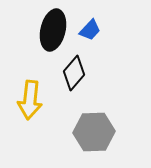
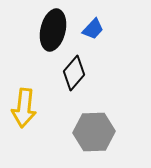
blue trapezoid: moved 3 px right, 1 px up
yellow arrow: moved 6 px left, 8 px down
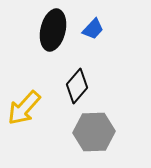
black diamond: moved 3 px right, 13 px down
yellow arrow: rotated 36 degrees clockwise
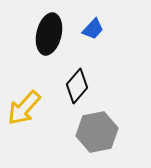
black ellipse: moved 4 px left, 4 px down
gray hexagon: moved 3 px right; rotated 9 degrees counterclockwise
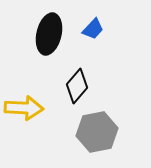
yellow arrow: rotated 129 degrees counterclockwise
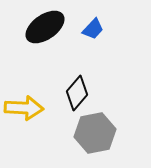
black ellipse: moved 4 px left, 7 px up; rotated 42 degrees clockwise
black diamond: moved 7 px down
gray hexagon: moved 2 px left, 1 px down
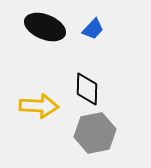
black ellipse: rotated 57 degrees clockwise
black diamond: moved 10 px right, 4 px up; rotated 40 degrees counterclockwise
yellow arrow: moved 15 px right, 2 px up
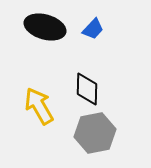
black ellipse: rotated 6 degrees counterclockwise
yellow arrow: rotated 123 degrees counterclockwise
